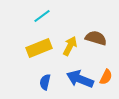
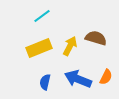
blue arrow: moved 2 px left
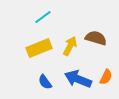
cyan line: moved 1 px right, 1 px down
blue semicircle: rotated 49 degrees counterclockwise
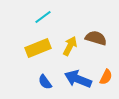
yellow rectangle: moved 1 px left
